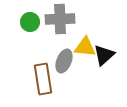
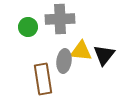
green circle: moved 2 px left, 5 px down
yellow triangle: moved 4 px left, 4 px down
black triangle: rotated 10 degrees counterclockwise
gray ellipse: rotated 15 degrees counterclockwise
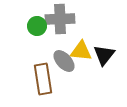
green circle: moved 9 px right, 1 px up
gray ellipse: rotated 50 degrees counterclockwise
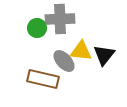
green circle: moved 2 px down
brown rectangle: rotated 68 degrees counterclockwise
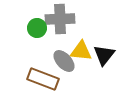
brown rectangle: rotated 8 degrees clockwise
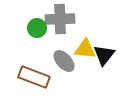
yellow triangle: moved 4 px right, 2 px up
brown rectangle: moved 9 px left, 2 px up
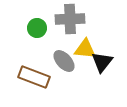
gray cross: moved 10 px right
black triangle: moved 2 px left, 7 px down
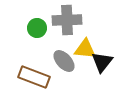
gray cross: moved 3 px left, 1 px down
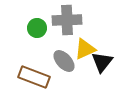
yellow triangle: rotated 30 degrees counterclockwise
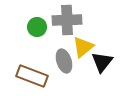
green circle: moved 1 px up
yellow triangle: moved 2 px left, 2 px up; rotated 15 degrees counterclockwise
gray ellipse: rotated 25 degrees clockwise
brown rectangle: moved 2 px left, 1 px up
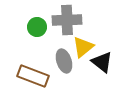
black triangle: rotated 30 degrees counterclockwise
brown rectangle: moved 1 px right
